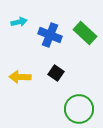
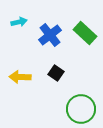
blue cross: rotated 30 degrees clockwise
green circle: moved 2 px right
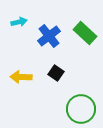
blue cross: moved 1 px left, 1 px down
yellow arrow: moved 1 px right
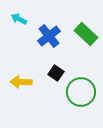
cyan arrow: moved 3 px up; rotated 140 degrees counterclockwise
green rectangle: moved 1 px right, 1 px down
yellow arrow: moved 5 px down
green circle: moved 17 px up
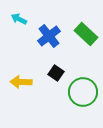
green circle: moved 2 px right
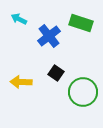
green rectangle: moved 5 px left, 11 px up; rotated 25 degrees counterclockwise
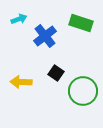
cyan arrow: rotated 133 degrees clockwise
blue cross: moved 4 px left
green circle: moved 1 px up
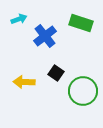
yellow arrow: moved 3 px right
